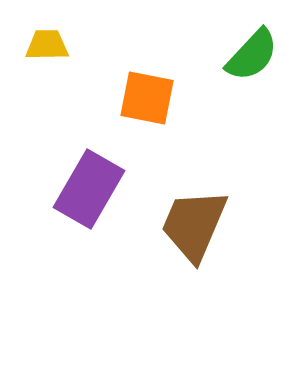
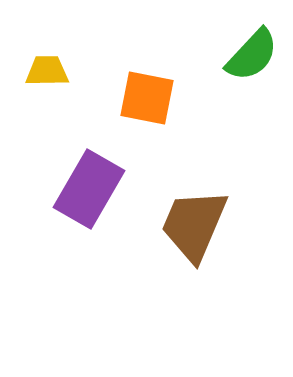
yellow trapezoid: moved 26 px down
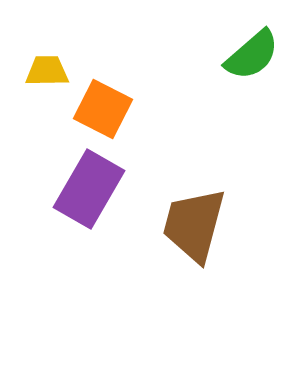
green semicircle: rotated 6 degrees clockwise
orange square: moved 44 px left, 11 px down; rotated 16 degrees clockwise
brown trapezoid: rotated 8 degrees counterclockwise
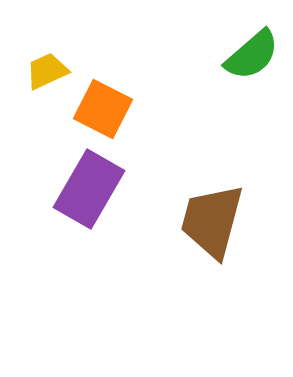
yellow trapezoid: rotated 24 degrees counterclockwise
brown trapezoid: moved 18 px right, 4 px up
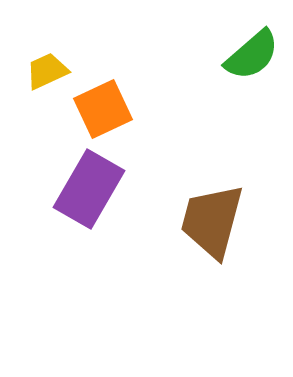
orange square: rotated 38 degrees clockwise
